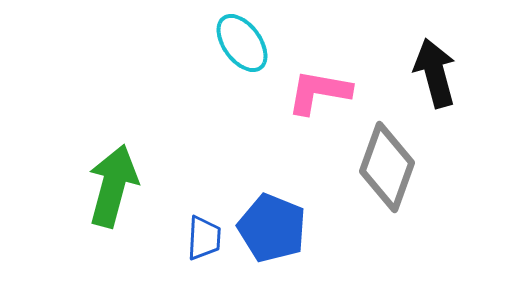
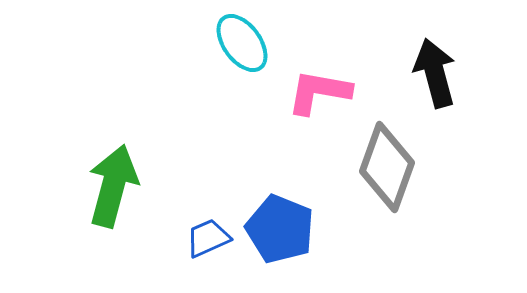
blue pentagon: moved 8 px right, 1 px down
blue trapezoid: moved 4 px right; rotated 117 degrees counterclockwise
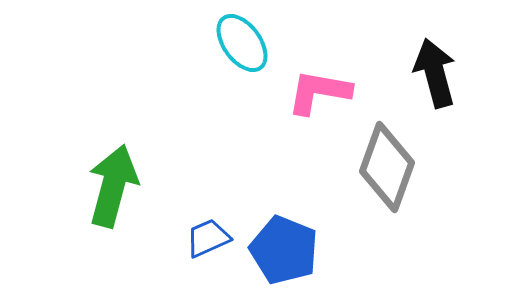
blue pentagon: moved 4 px right, 21 px down
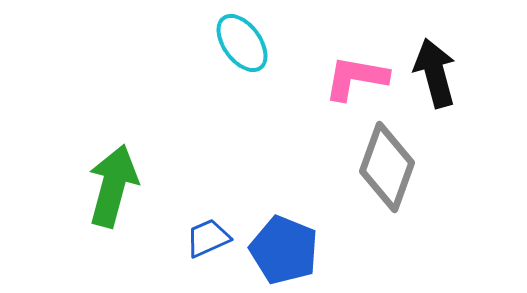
pink L-shape: moved 37 px right, 14 px up
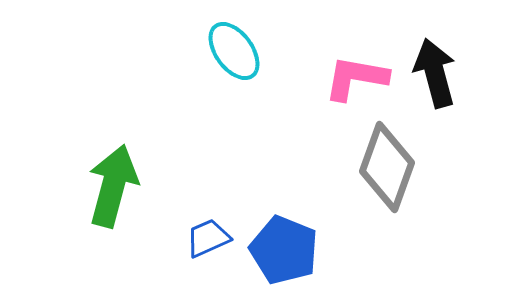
cyan ellipse: moved 8 px left, 8 px down
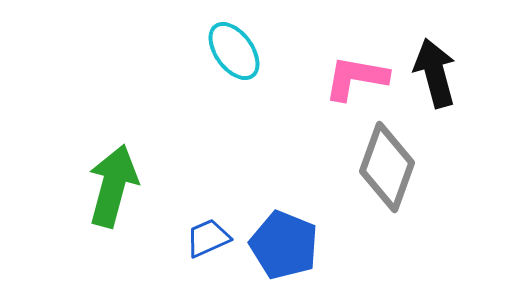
blue pentagon: moved 5 px up
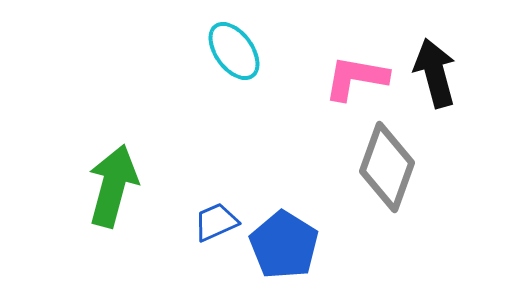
blue trapezoid: moved 8 px right, 16 px up
blue pentagon: rotated 10 degrees clockwise
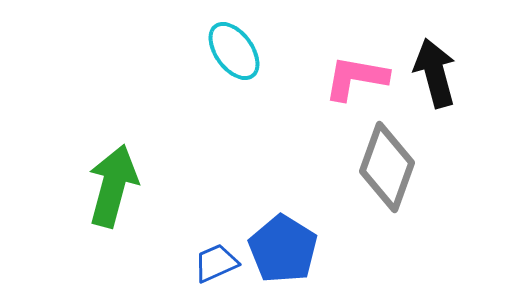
blue trapezoid: moved 41 px down
blue pentagon: moved 1 px left, 4 px down
